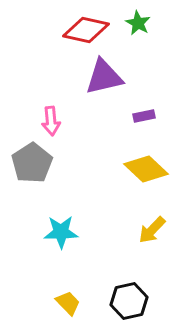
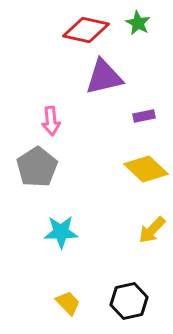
gray pentagon: moved 5 px right, 4 px down
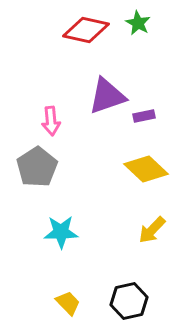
purple triangle: moved 3 px right, 19 px down; rotated 6 degrees counterclockwise
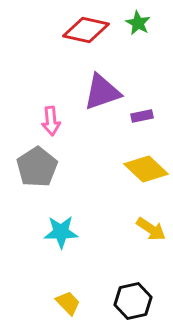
purple triangle: moved 5 px left, 4 px up
purple rectangle: moved 2 px left
yellow arrow: moved 1 px left, 1 px up; rotated 100 degrees counterclockwise
black hexagon: moved 4 px right
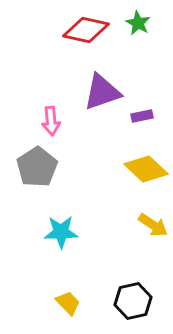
yellow arrow: moved 2 px right, 4 px up
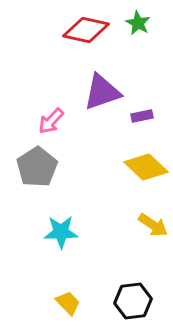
pink arrow: rotated 48 degrees clockwise
yellow diamond: moved 2 px up
black hexagon: rotated 6 degrees clockwise
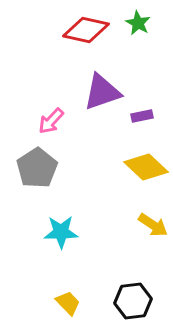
gray pentagon: moved 1 px down
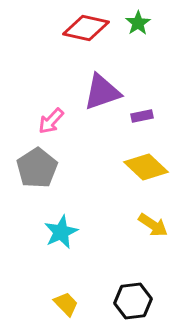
green star: rotated 10 degrees clockwise
red diamond: moved 2 px up
cyan star: rotated 24 degrees counterclockwise
yellow trapezoid: moved 2 px left, 1 px down
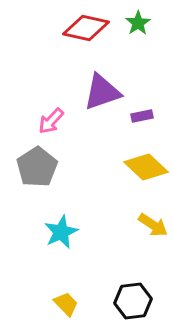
gray pentagon: moved 1 px up
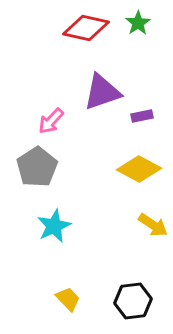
yellow diamond: moved 7 px left, 2 px down; rotated 15 degrees counterclockwise
cyan star: moved 7 px left, 6 px up
yellow trapezoid: moved 2 px right, 5 px up
